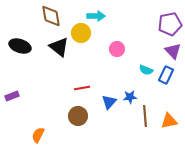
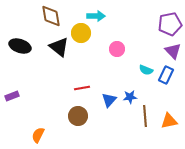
blue triangle: moved 2 px up
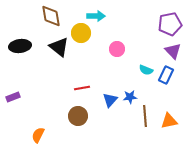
black ellipse: rotated 25 degrees counterclockwise
purple rectangle: moved 1 px right, 1 px down
blue triangle: moved 1 px right
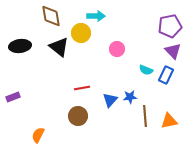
purple pentagon: moved 2 px down
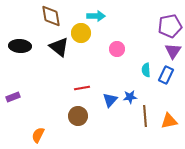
black ellipse: rotated 10 degrees clockwise
purple triangle: rotated 18 degrees clockwise
cyan semicircle: rotated 64 degrees clockwise
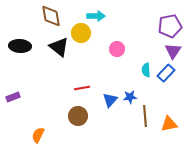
blue rectangle: moved 2 px up; rotated 18 degrees clockwise
orange triangle: moved 3 px down
